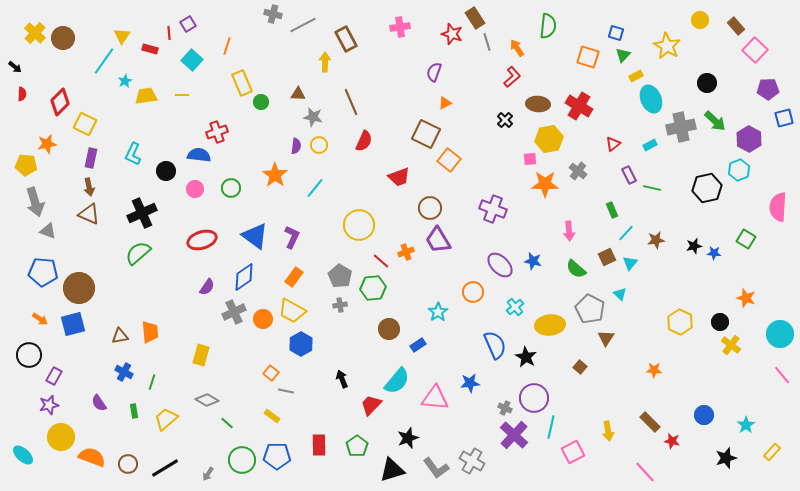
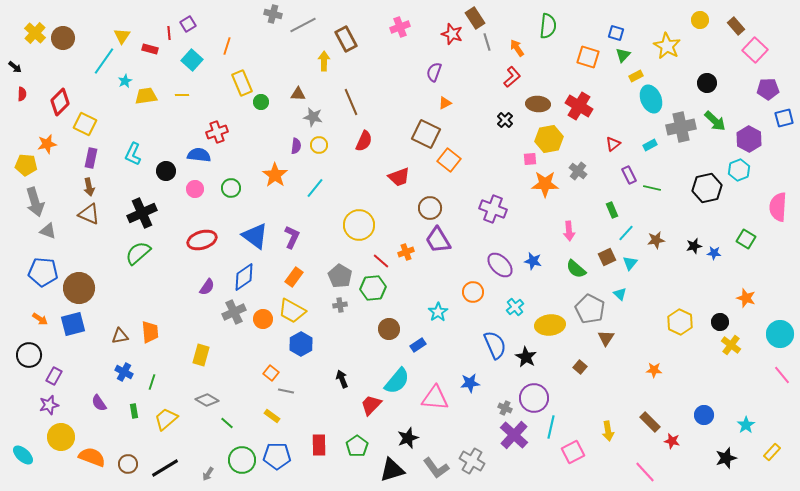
pink cross at (400, 27): rotated 12 degrees counterclockwise
yellow arrow at (325, 62): moved 1 px left, 1 px up
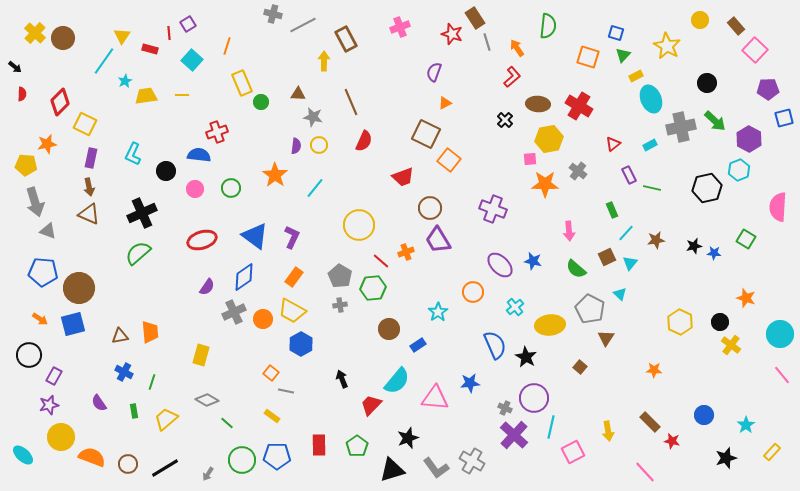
red trapezoid at (399, 177): moved 4 px right
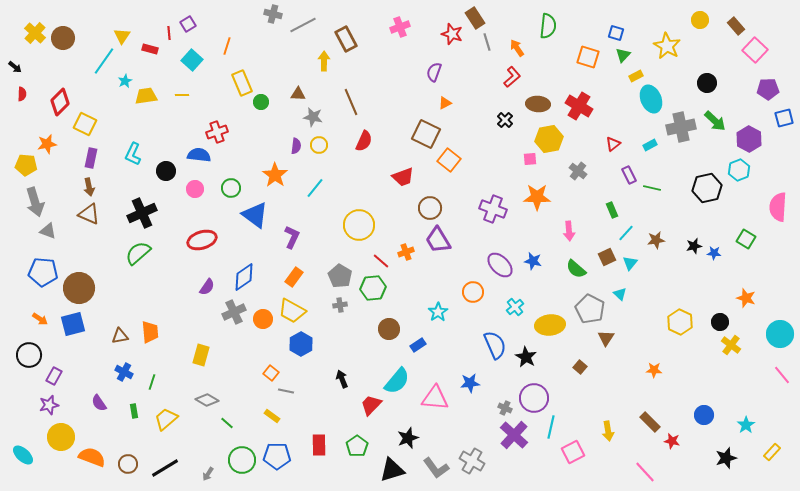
orange star at (545, 184): moved 8 px left, 13 px down
blue triangle at (255, 236): moved 21 px up
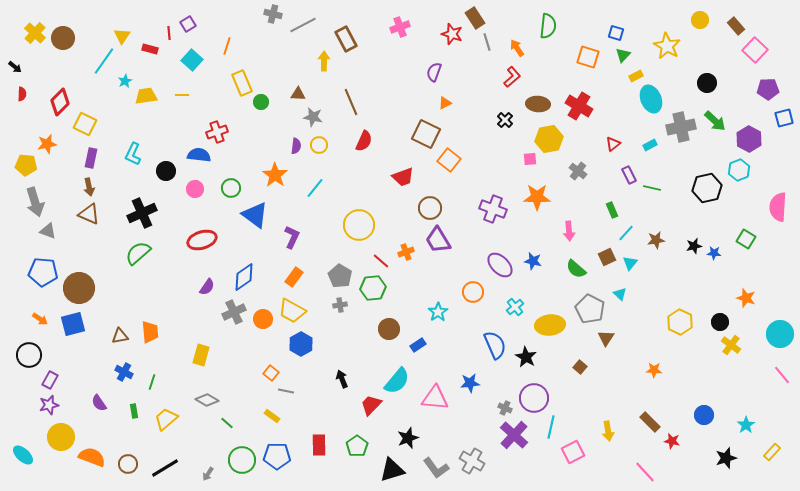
purple rectangle at (54, 376): moved 4 px left, 4 px down
